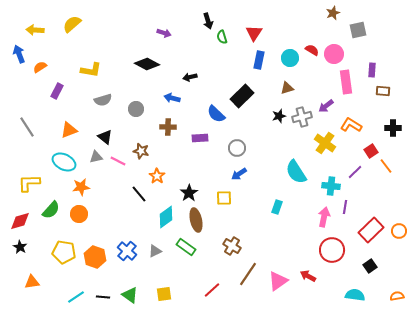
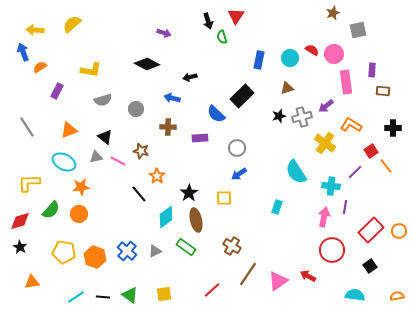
red triangle at (254, 33): moved 18 px left, 17 px up
blue arrow at (19, 54): moved 4 px right, 2 px up
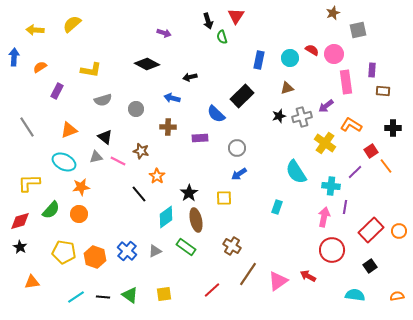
blue arrow at (23, 52): moved 9 px left, 5 px down; rotated 24 degrees clockwise
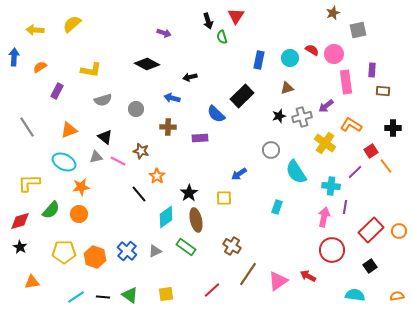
gray circle at (237, 148): moved 34 px right, 2 px down
yellow pentagon at (64, 252): rotated 10 degrees counterclockwise
yellow square at (164, 294): moved 2 px right
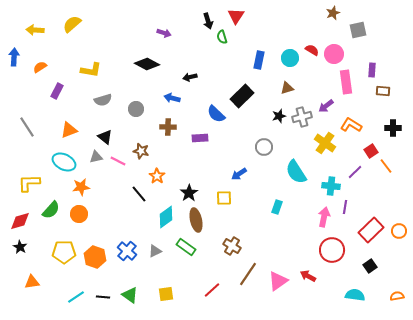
gray circle at (271, 150): moved 7 px left, 3 px up
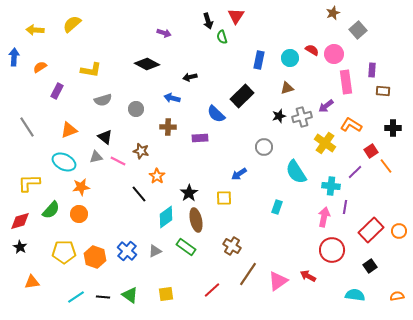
gray square at (358, 30): rotated 30 degrees counterclockwise
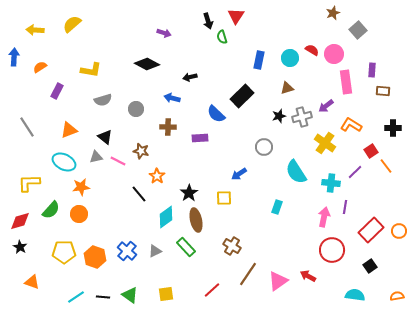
cyan cross at (331, 186): moved 3 px up
green rectangle at (186, 247): rotated 12 degrees clockwise
orange triangle at (32, 282): rotated 28 degrees clockwise
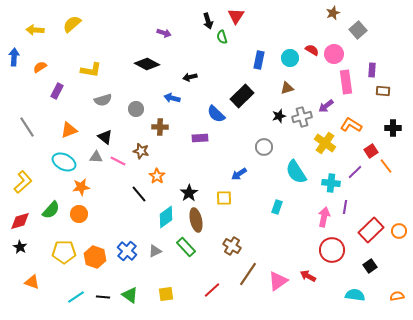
brown cross at (168, 127): moved 8 px left
gray triangle at (96, 157): rotated 16 degrees clockwise
yellow L-shape at (29, 183): moved 6 px left, 1 px up; rotated 140 degrees clockwise
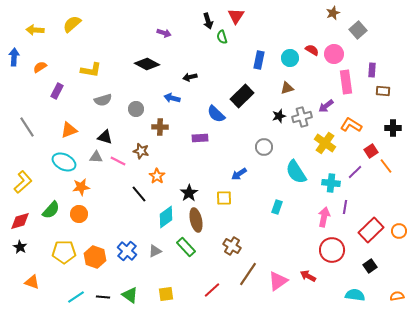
black triangle at (105, 137): rotated 21 degrees counterclockwise
